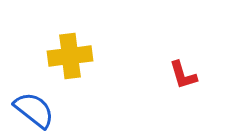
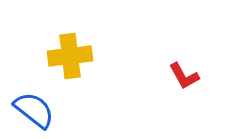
red L-shape: moved 1 px right, 1 px down; rotated 12 degrees counterclockwise
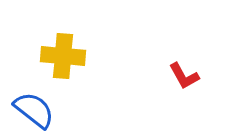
yellow cross: moved 7 px left; rotated 12 degrees clockwise
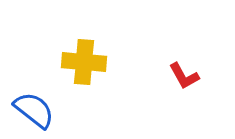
yellow cross: moved 21 px right, 6 px down
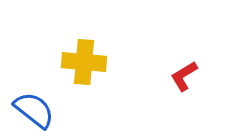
red L-shape: rotated 88 degrees clockwise
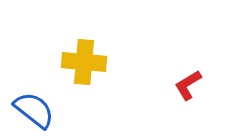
red L-shape: moved 4 px right, 9 px down
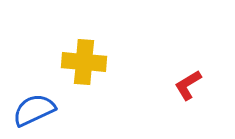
blue semicircle: rotated 63 degrees counterclockwise
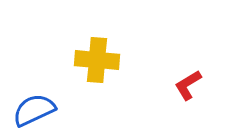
yellow cross: moved 13 px right, 2 px up
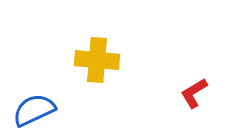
red L-shape: moved 6 px right, 8 px down
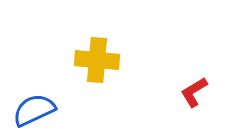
red L-shape: moved 1 px up
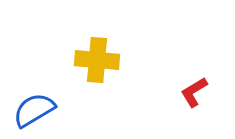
blue semicircle: rotated 6 degrees counterclockwise
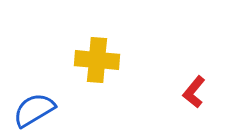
red L-shape: rotated 20 degrees counterclockwise
